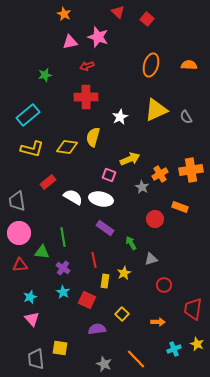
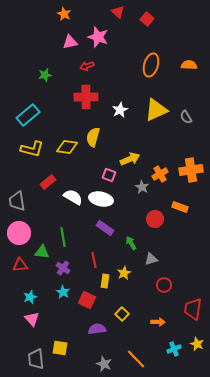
white star at (120, 117): moved 7 px up
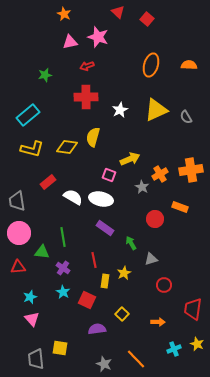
red triangle at (20, 265): moved 2 px left, 2 px down
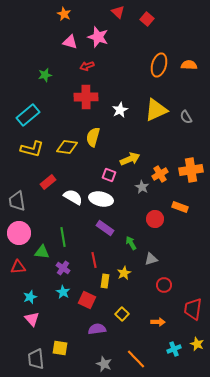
pink triangle at (70, 42): rotated 28 degrees clockwise
orange ellipse at (151, 65): moved 8 px right
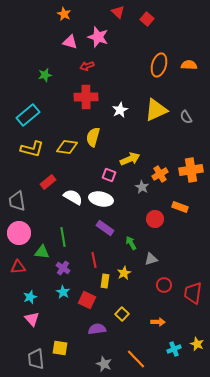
red trapezoid at (193, 309): moved 16 px up
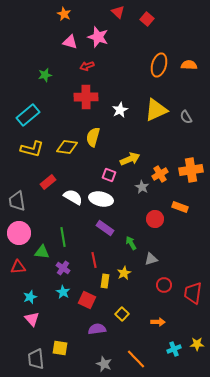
yellow star at (197, 344): rotated 24 degrees counterclockwise
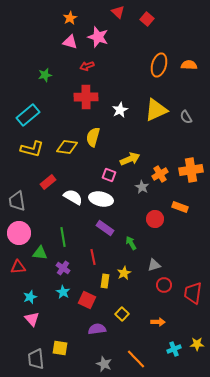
orange star at (64, 14): moved 6 px right, 4 px down; rotated 16 degrees clockwise
green triangle at (42, 252): moved 2 px left, 1 px down
gray triangle at (151, 259): moved 3 px right, 6 px down
red line at (94, 260): moved 1 px left, 3 px up
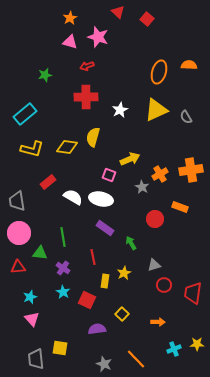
orange ellipse at (159, 65): moved 7 px down
cyan rectangle at (28, 115): moved 3 px left, 1 px up
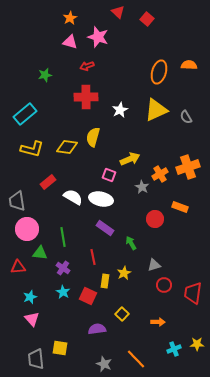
orange cross at (191, 170): moved 3 px left, 3 px up; rotated 10 degrees counterclockwise
pink circle at (19, 233): moved 8 px right, 4 px up
red square at (87, 300): moved 1 px right, 4 px up
